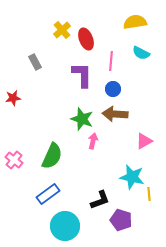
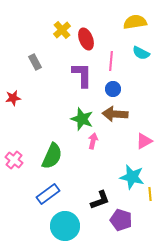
yellow line: moved 1 px right
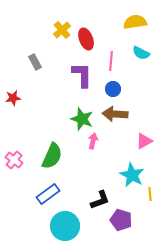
cyan star: moved 2 px up; rotated 15 degrees clockwise
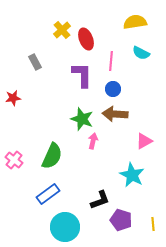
yellow line: moved 3 px right, 30 px down
cyan circle: moved 1 px down
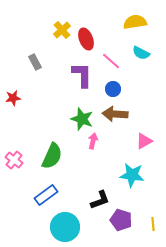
pink line: rotated 54 degrees counterclockwise
cyan star: rotated 20 degrees counterclockwise
blue rectangle: moved 2 px left, 1 px down
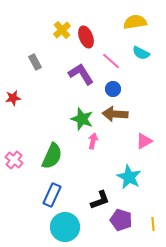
red ellipse: moved 2 px up
purple L-shape: moved 1 px left, 1 px up; rotated 32 degrees counterclockwise
cyan star: moved 3 px left, 2 px down; rotated 20 degrees clockwise
blue rectangle: moved 6 px right; rotated 30 degrees counterclockwise
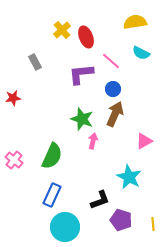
purple L-shape: rotated 64 degrees counterclockwise
brown arrow: rotated 110 degrees clockwise
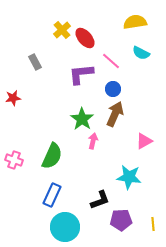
red ellipse: moved 1 px left, 1 px down; rotated 20 degrees counterclockwise
green star: rotated 15 degrees clockwise
pink cross: rotated 18 degrees counterclockwise
cyan star: rotated 20 degrees counterclockwise
purple pentagon: rotated 20 degrees counterclockwise
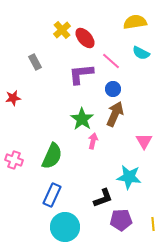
pink triangle: rotated 30 degrees counterclockwise
black L-shape: moved 3 px right, 2 px up
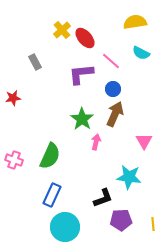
pink arrow: moved 3 px right, 1 px down
green semicircle: moved 2 px left
